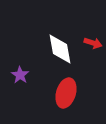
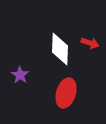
red arrow: moved 3 px left
white diamond: rotated 12 degrees clockwise
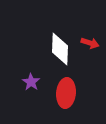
purple star: moved 11 px right, 7 px down
red ellipse: rotated 12 degrees counterclockwise
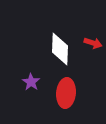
red arrow: moved 3 px right
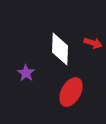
purple star: moved 5 px left, 9 px up
red ellipse: moved 5 px right, 1 px up; rotated 24 degrees clockwise
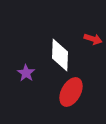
red arrow: moved 4 px up
white diamond: moved 6 px down
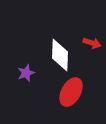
red arrow: moved 1 px left, 4 px down
purple star: rotated 18 degrees clockwise
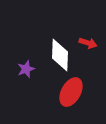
red arrow: moved 4 px left
purple star: moved 4 px up
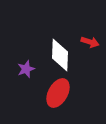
red arrow: moved 2 px right, 1 px up
red ellipse: moved 13 px left, 1 px down
